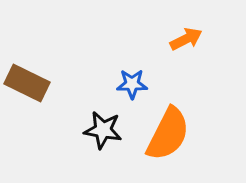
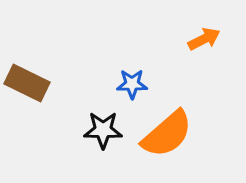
orange arrow: moved 18 px right
black star: rotated 9 degrees counterclockwise
orange semicircle: moved 1 px left; rotated 22 degrees clockwise
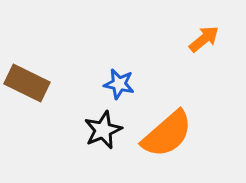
orange arrow: rotated 12 degrees counterclockwise
blue star: moved 13 px left; rotated 12 degrees clockwise
black star: rotated 24 degrees counterclockwise
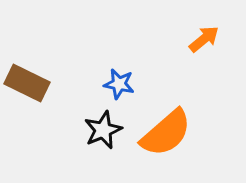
orange semicircle: moved 1 px left, 1 px up
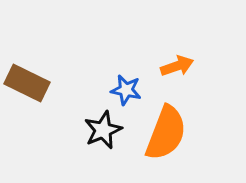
orange arrow: moved 27 px left, 27 px down; rotated 20 degrees clockwise
blue star: moved 7 px right, 6 px down
orange semicircle: rotated 28 degrees counterclockwise
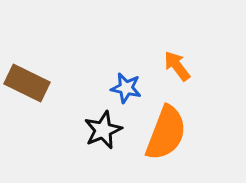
orange arrow: rotated 108 degrees counterclockwise
blue star: moved 2 px up
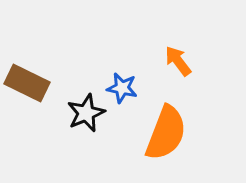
orange arrow: moved 1 px right, 5 px up
blue star: moved 4 px left
black star: moved 17 px left, 17 px up
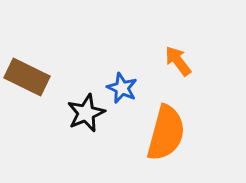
brown rectangle: moved 6 px up
blue star: rotated 12 degrees clockwise
orange semicircle: rotated 6 degrees counterclockwise
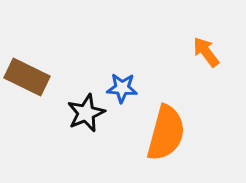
orange arrow: moved 28 px right, 9 px up
blue star: rotated 20 degrees counterclockwise
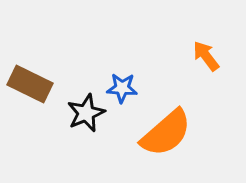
orange arrow: moved 4 px down
brown rectangle: moved 3 px right, 7 px down
orange semicircle: rotated 34 degrees clockwise
